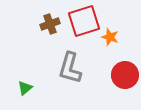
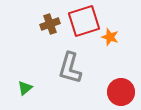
red circle: moved 4 px left, 17 px down
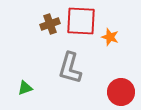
red square: moved 3 px left; rotated 20 degrees clockwise
green triangle: rotated 21 degrees clockwise
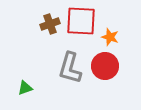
red circle: moved 16 px left, 26 px up
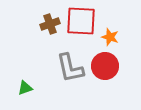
gray L-shape: rotated 28 degrees counterclockwise
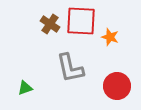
brown cross: rotated 36 degrees counterclockwise
red circle: moved 12 px right, 20 px down
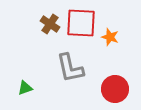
red square: moved 2 px down
red circle: moved 2 px left, 3 px down
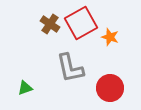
red square: rotated 32 degrees counterclockwise
red circle: moved 5 px left, 1 px up
